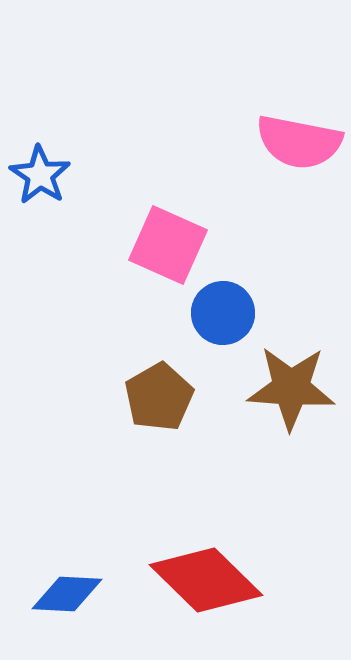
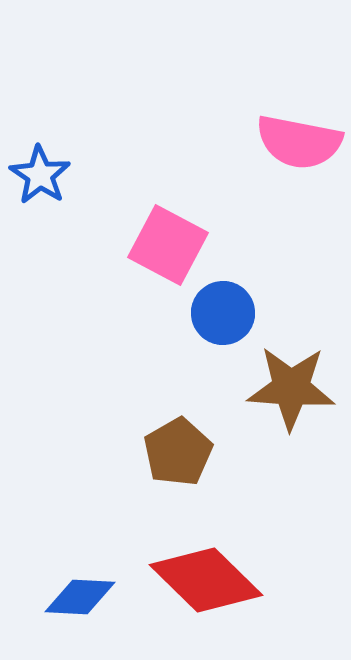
pink square: rotated 4 degrees clockwise
brown pentagon: moved 19 px right, 55 px down
blue diamond: moved 13 px right, 3 px down
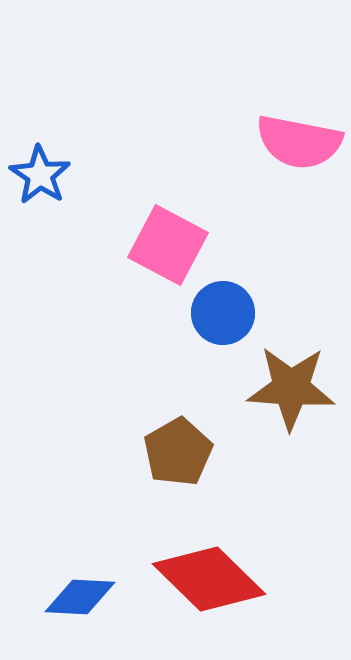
red diamond: moved 3 px right, 1 px up
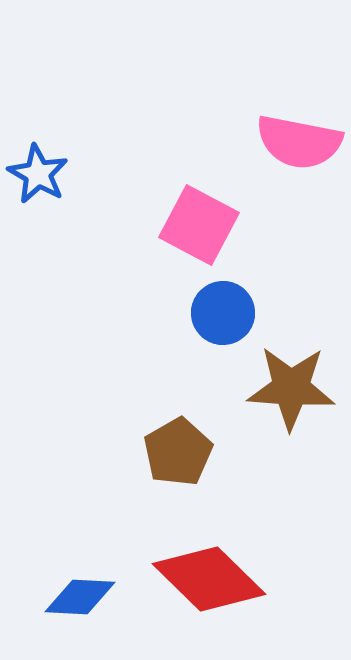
blue star: moved 2 px left, 1 px up; rotated 4 degrees counterclockwise
pink square: moved 31 px right, 20 px up
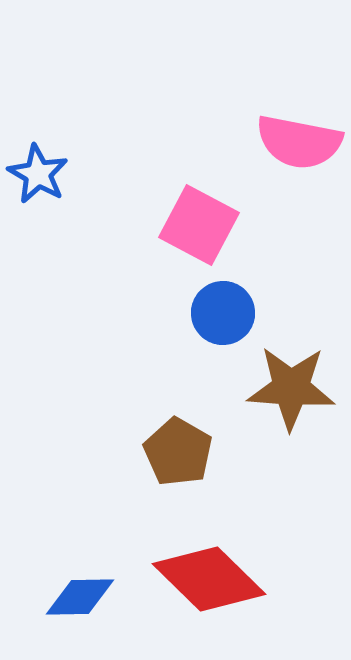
brown pentagon: rotated 12 degrees counterclockwise
blue diamond: rotated 4 degrees counterclockwise
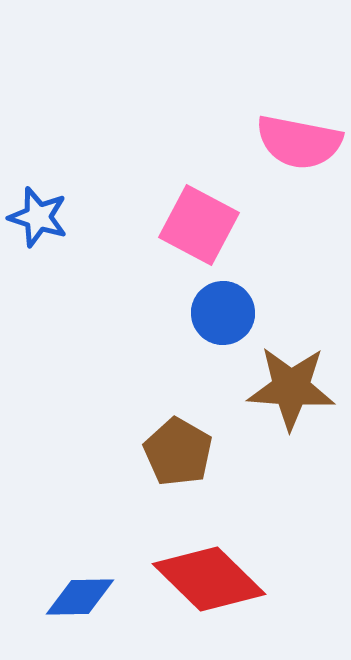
blue star: moved 43 px down; rotated 12 degrees counterclockwise
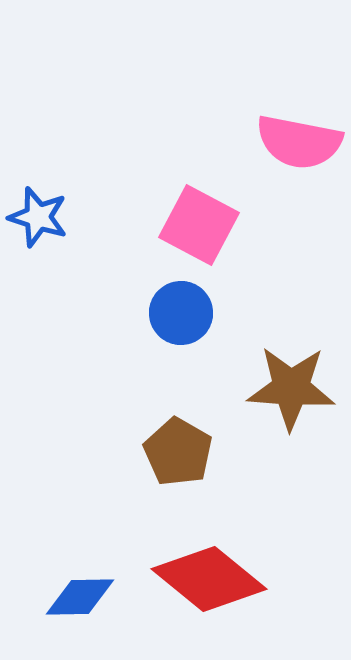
blue circle: moved 42 px left
red diamond: rotated 5 degrees counterclockwise
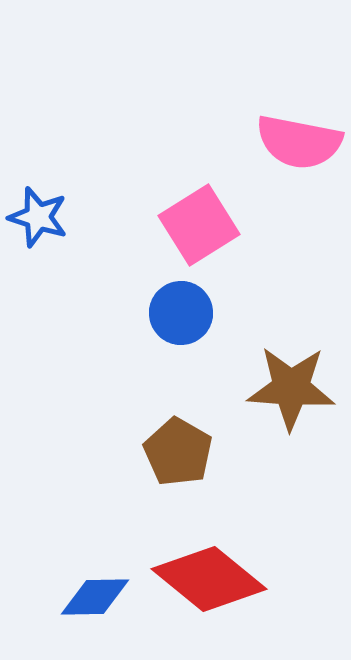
pink square: rotated 30 degrees clockwise
blue diamond: moved 15 px right
